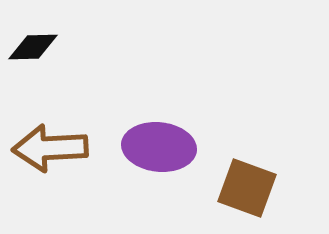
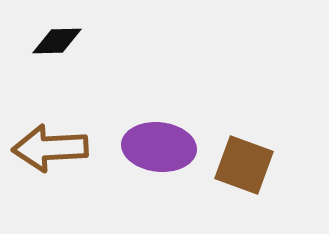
black diamond: moved 24 px right, 6 px up
brown square: moved 3 px left, 23 px up
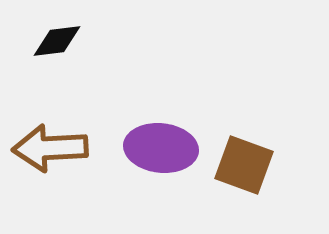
black diamond: rotated 6 degrees counterclockwise
purple ellipse: moved 2 px right, 1 px down
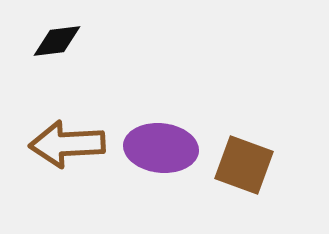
brown arrow: moved 17 px right, 4 px up
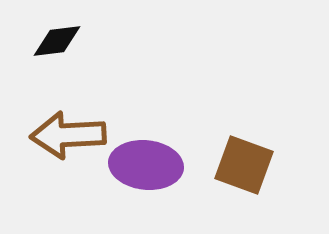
brown arrow: moved 1 px right, 9 px up
purple ellipse: moved 15 px left, 17 px down
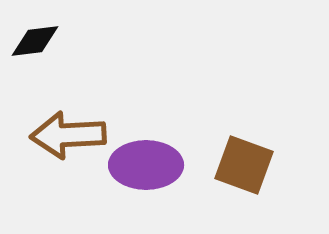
black diamond: moved 22 px left
purple ellipse: rotated 6 degrees counterclockwise
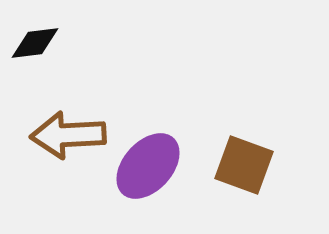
black diamond: moved 2 px down
purple ellipse: moved 2 px right, 1 px down; rotated 48 degrees counterclockwise
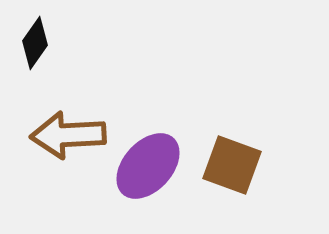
black diamond: rotated 48 degrees counterclockwise
brown square: moved 12 px left
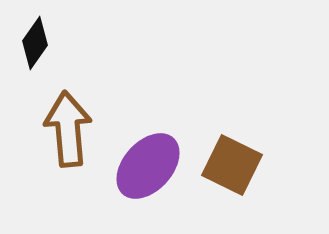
brown arrow: moved 6 px up; rotated 88 degrees clockwise
brown square: rotated 6 degrees clockwise
